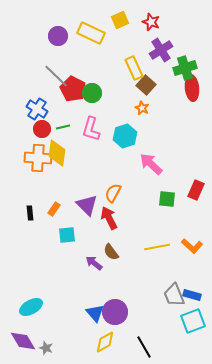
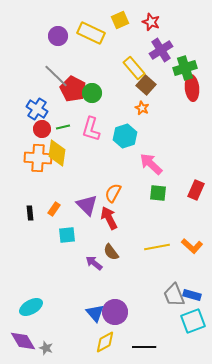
yellow rectangle at (134, 68): rotated 15 degrees counterclockwise
green square at (167, 199): moved 9 px left, 6 px up
black line at (144, 347): rotated 60 degrees counterclockwise
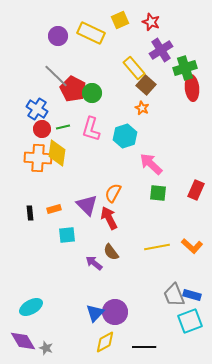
orange rectangle at (54, 209): rotated 40 degrees clockwise
blue triangle at (95, 313): rotated 24 degrees clockwise
cyan square at (193, 321): moved 3 px left
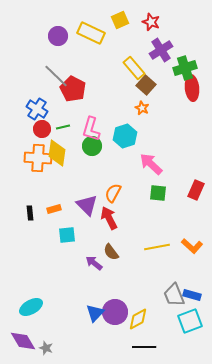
green circle at (92, 93): moved 53 px down
yellow diamond at (105, 342): moved 33 px right, 23 px up
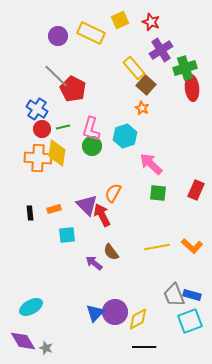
red arrow at (109, 218): moved 7 px left, 3 px up
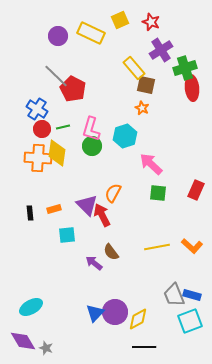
brown square at (146, 85): rotated 30 degrees counterclockwise
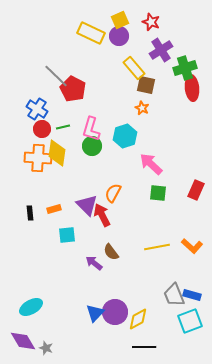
purple circle at (58, 36): moved 61 px right
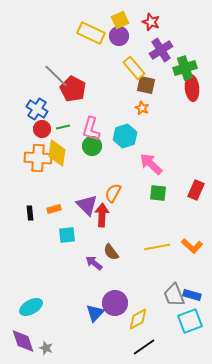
red arrow at (102, 215): rotated 30 degrees clockwise
purple circle at (115, 312): moved 9 px up
purple diamond at (23, 341): rotated 12 degrees clockwise
black line at (144, 347): rotated 35 degrees counterclockwise
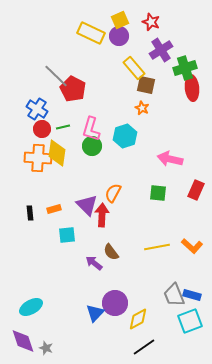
pink arrow at (151, 164): moved 19 px right, 5 px up; rotated 30 degrees counterclockwise
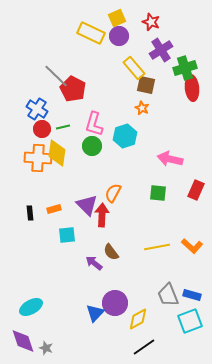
yellow square at (120, 20): moved 3 px left, 2 px up
pink L-shape at (91, 129): moved 3 px right, 5 px up
gray trapezoid at (174, 295): moved 6 px left
